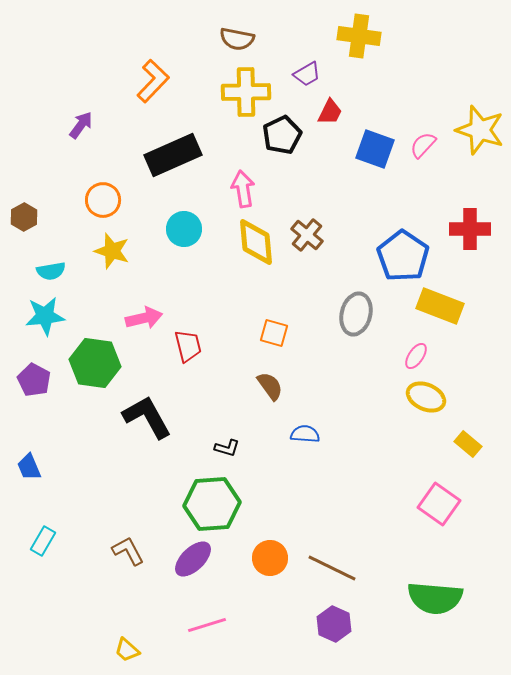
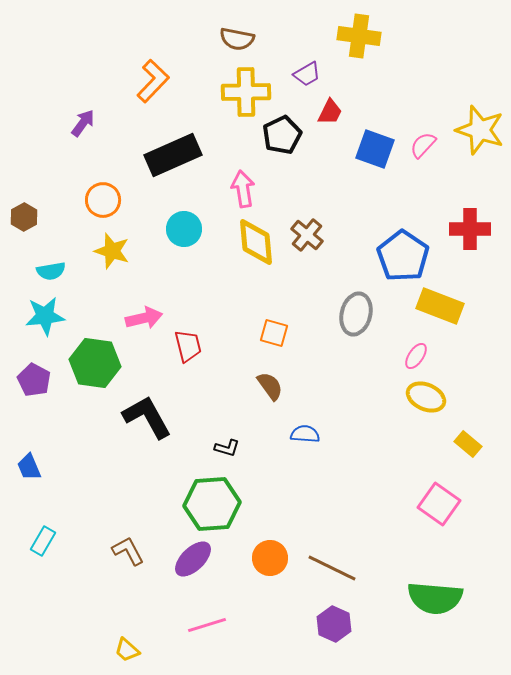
purple arrow at (81, 125): moved 2 px right, 2 px up
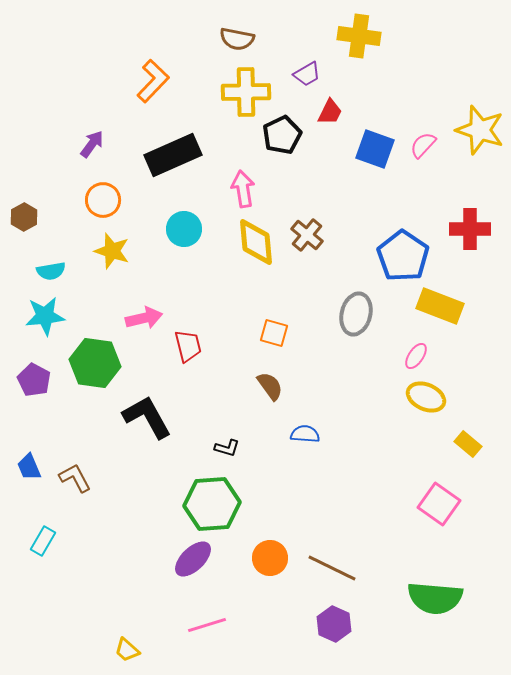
purple arrow at (83, 123): moved 9 px right, 21 px down
brown L-shape at (128, 551): moved 53 px left, 73 px up
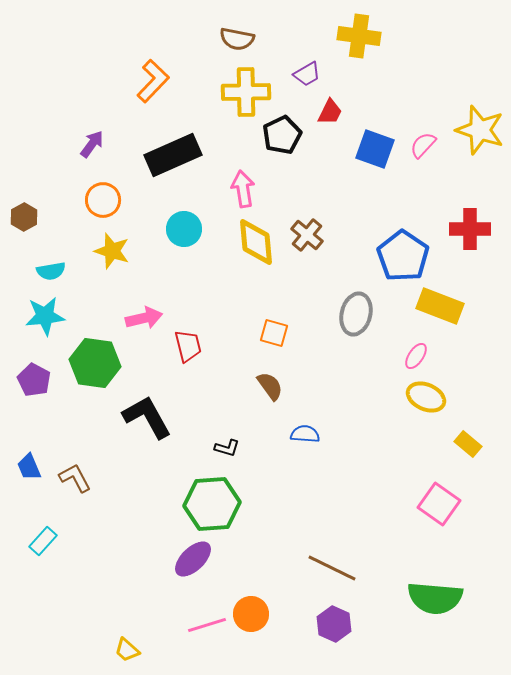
cyan rectangle at (43, 541): rotated 12 degrees clockwise
orange circle at (270, 558): moved 19 px left, 56 px down
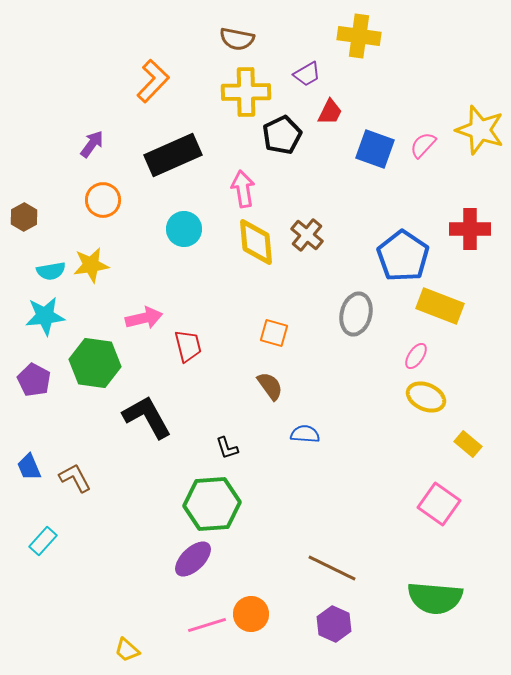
yellow star at (112, 251): moved 21 px left, 14 px down; rotated 27 degrees counterclockwise
black L-shape at (227, 448): rotated 55 degrees clockwise
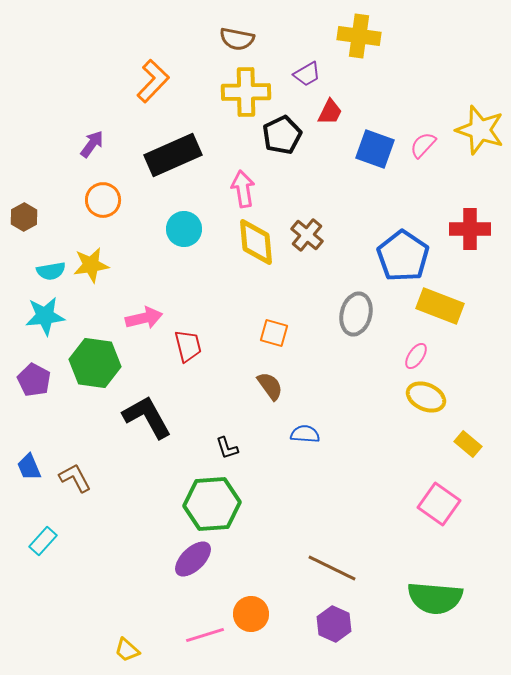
pink line at (207, 625): moved 2 px left, 10 px down
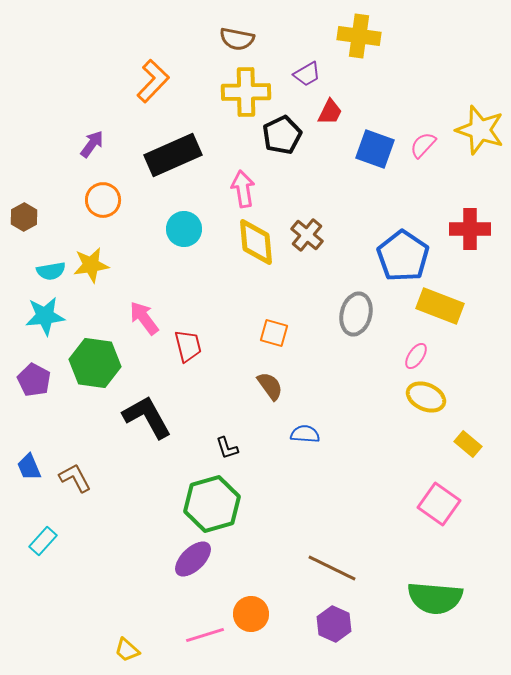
pink arrow at (144, 318): rotated 114 degrees counterclockwise
green hexagon at (212, 504): rotated 12 degrees counterclockwise
